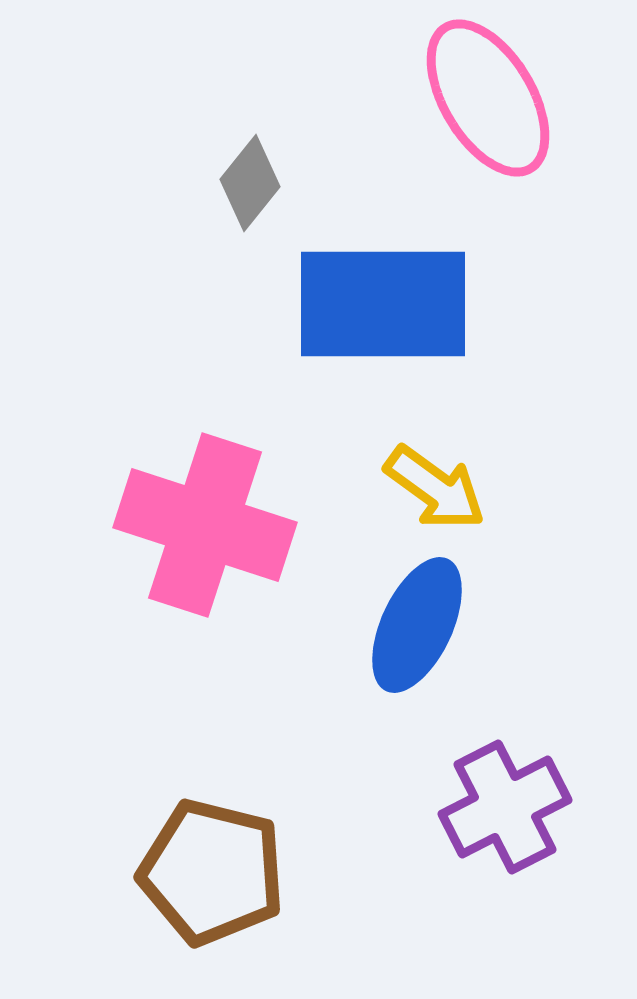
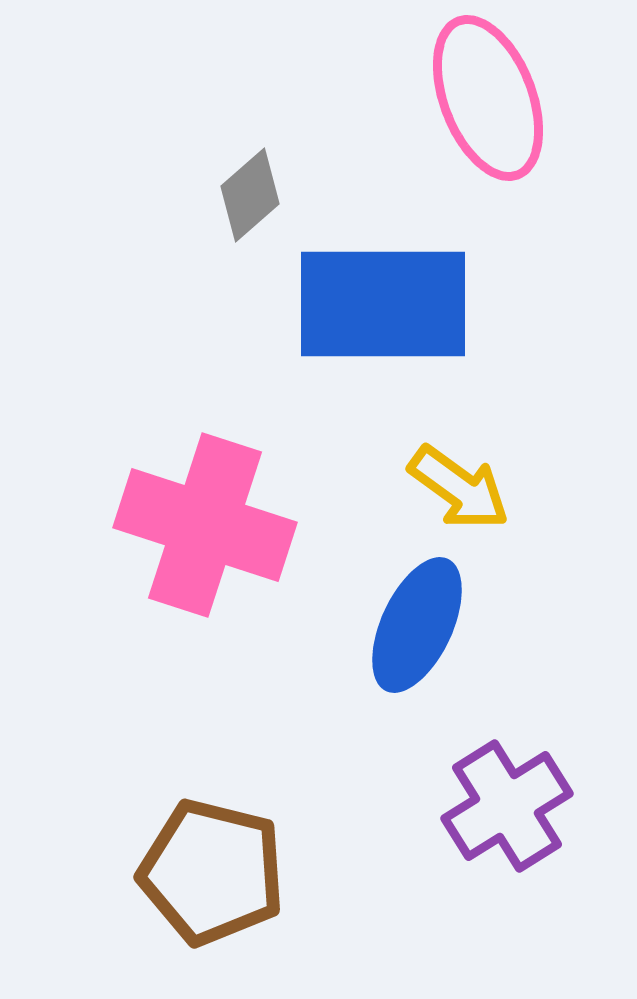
pink ellipse: rotated 10 degrees clockwise
gray diamond: moved 12 px down; rotated 10 degrees clockwise
yellow arrow: moved 24 px right
purple cross: moved 2 px right, 1 px up; rotated 5 degrees counterclockwise
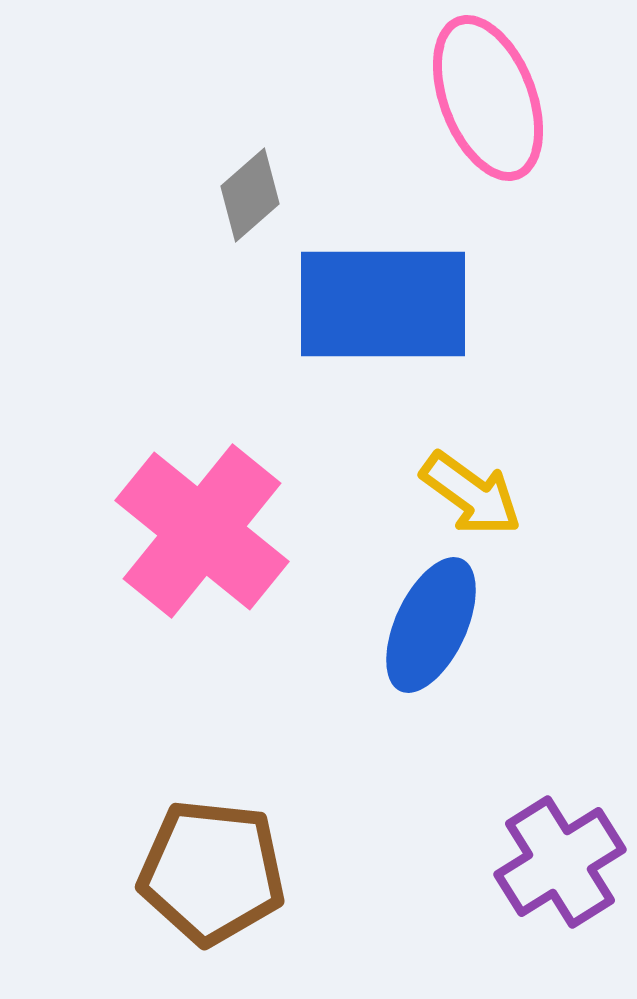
yellow arrow: moved 12 px right, 6 px down
pink cross: moved 3 px left, 6 px down; rotated 21 degrees clockwise
blue ellipse: moved 14 px right
purple cross: moved 53 px right, 56 px down
brown pentagon: rotated 8 degrees counterclockwise
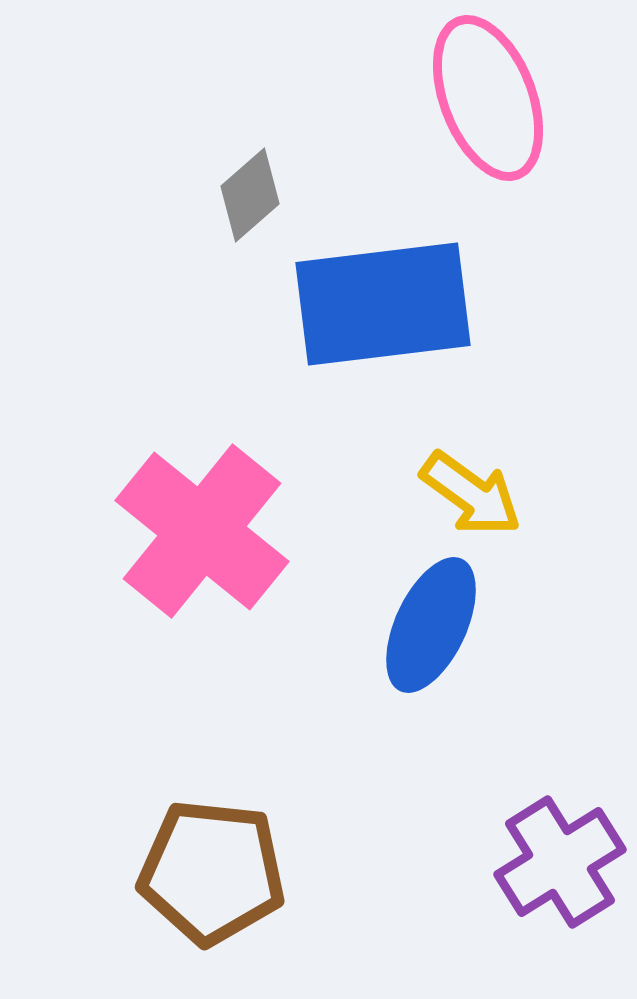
blue rectangle: rotated 7 degrees counterclockwise
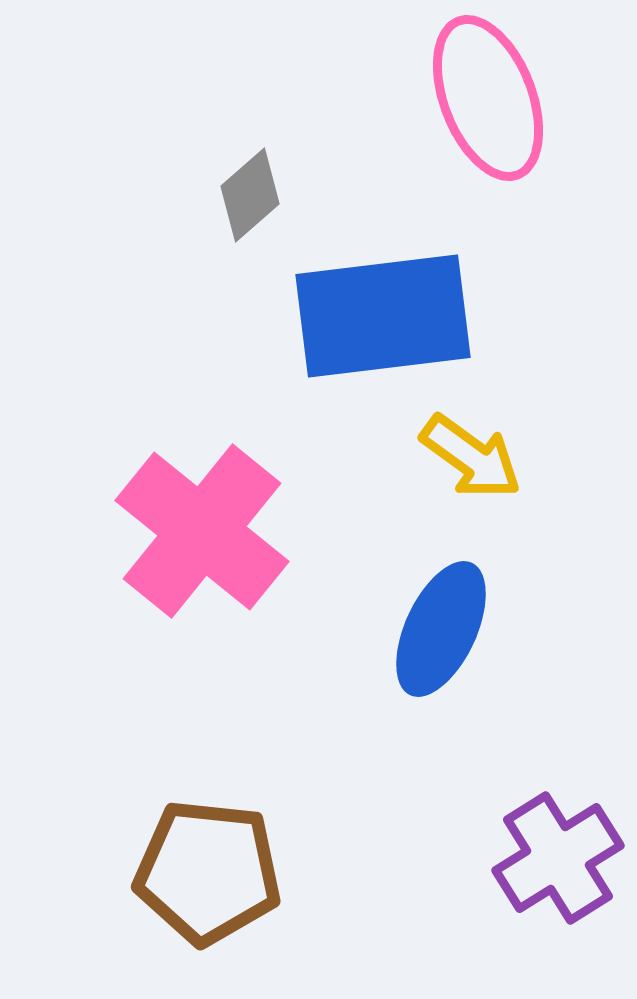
blue rectangle: moved 12 px down
yellow arrow: moved 37 px up
blue ellipse: moved 10 px right, 4 px down
purple cross: moved 2 px left, 4 px up
brown pentagon: moved 4 px left
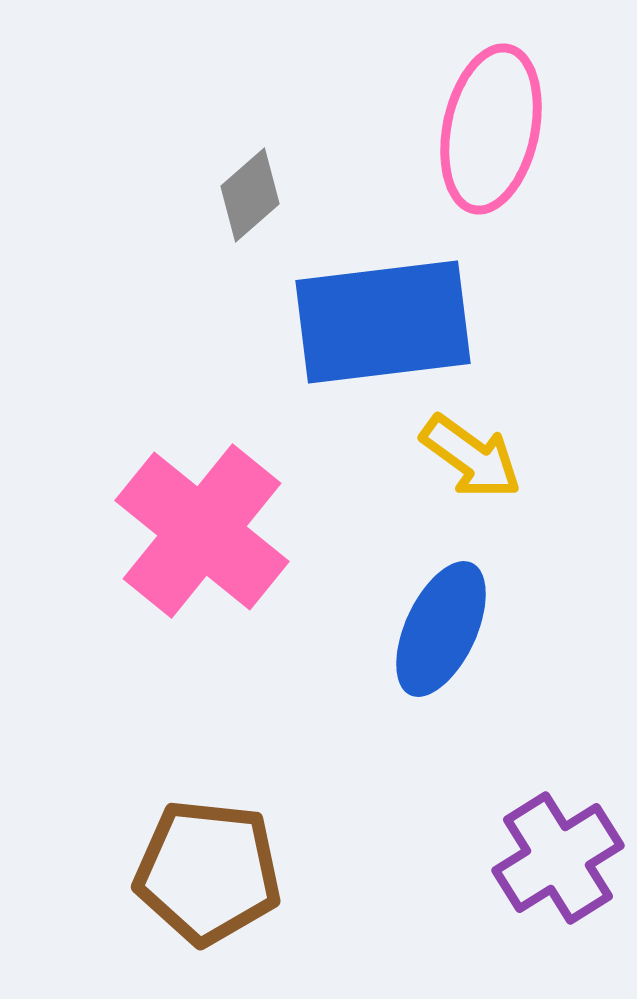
pink ellipse: moved 3 px right, 31 px down; rotated 33 degrees clockwise
blue rectangle: moved 6 px down
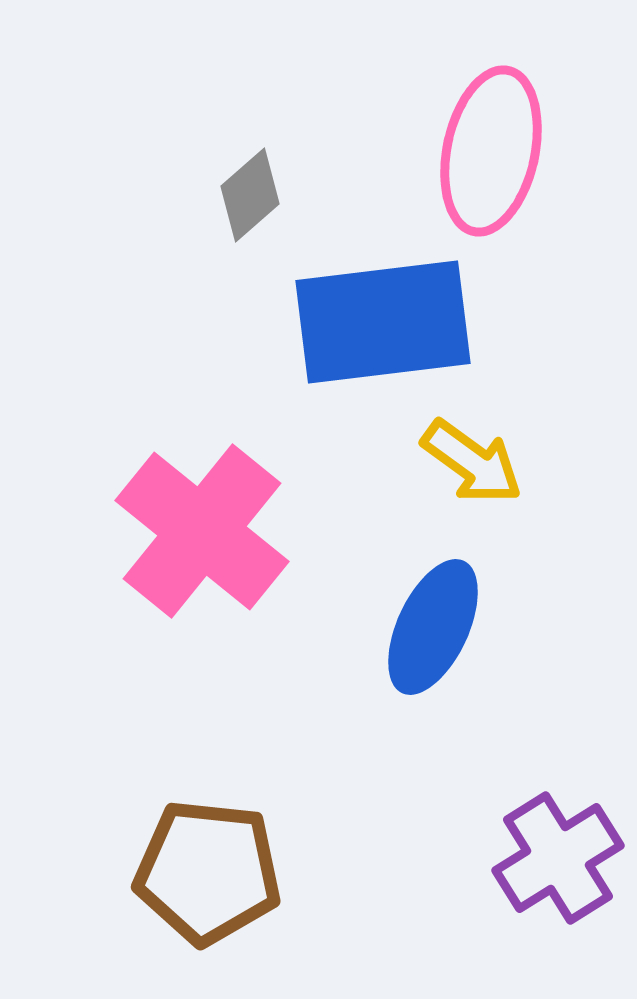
pink ellipse: moved 22 px down
yellow arrow: moved 1 px right, 5 px down
blue ellipse: moved 8 px left, 2 px up
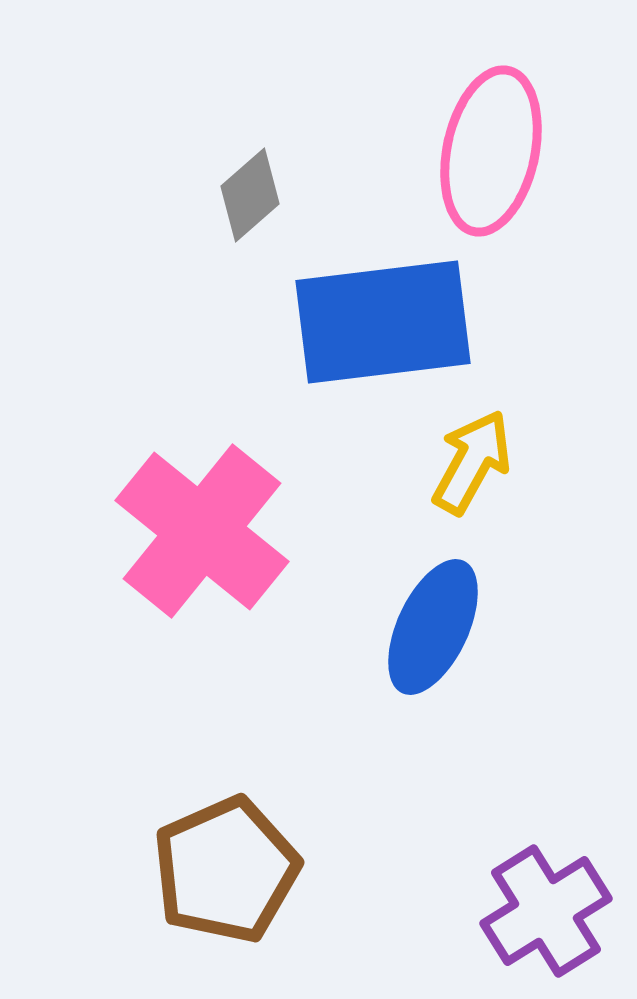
yellow arrow: rotated 97 degrees counterclockwise
purple cross: moved 12 px left, 53 px down
brown pentagon: moved 18 px right, 2 px up; rotated 30 degrees counterclockwise
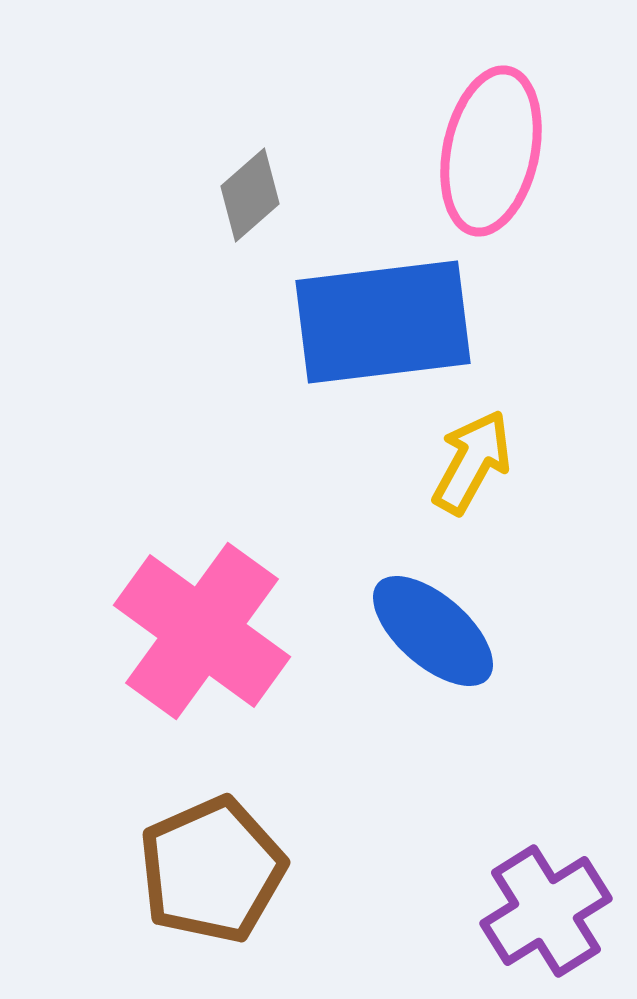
pink cross: moved 100 px down; rotated 3 degrees counterclockwise
blue ellipse: moved 4 px down; rotated 74 degrees counterclockwise
brown pentagon: moved 14 px left
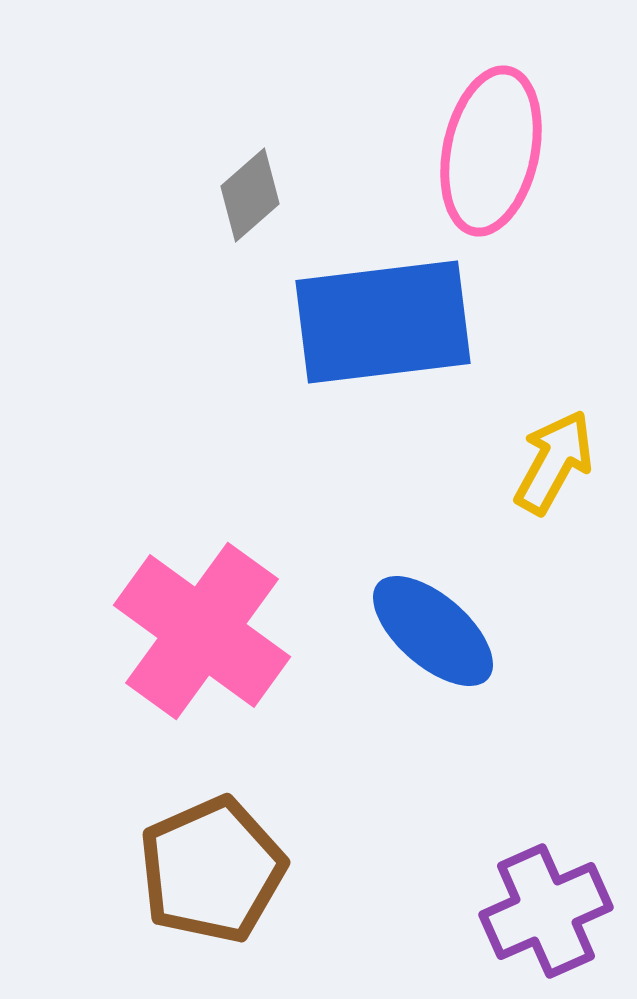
yellow arrow: moved 82 px right
purple cross: rotated 8 degrees clockwise
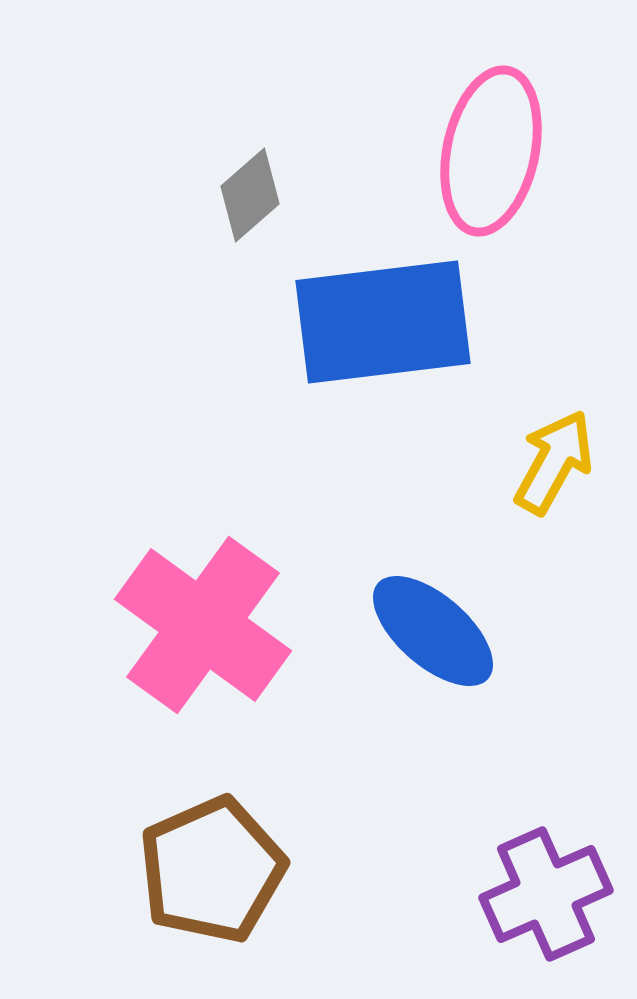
pink cross: moved 1 px right, 6 px up
purple cross: moved 17 px up
